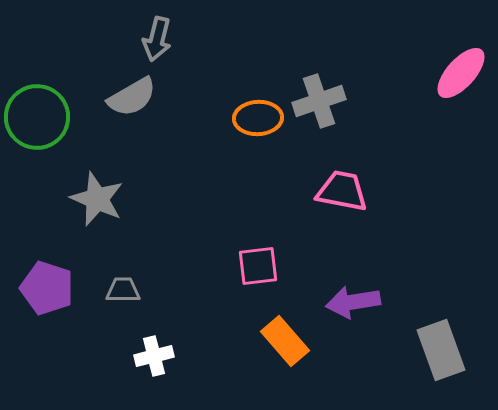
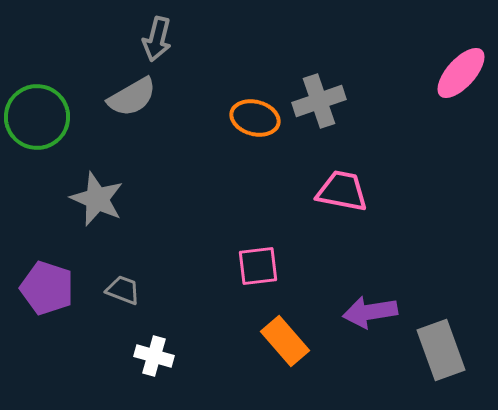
orange ellipse: moved 3 px left; rotated 18 degrees clockwise
gray trapezoid: rotated 21 degrees clockwise
purple arrow: moved 17 px right, 10 px down
white cross: rotated 30 degrees clockwise
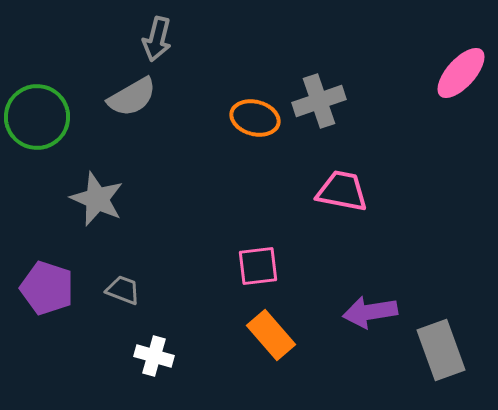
orange rectangle: moved 14 px left, 6 px up
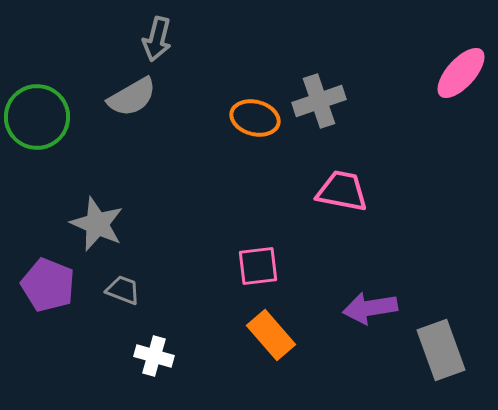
gray star: moved 25 px down
purple pentagon: moved 1 px right, 3 px up; rotated 4 degrees clockwise
purple arrow: moved 4 px up
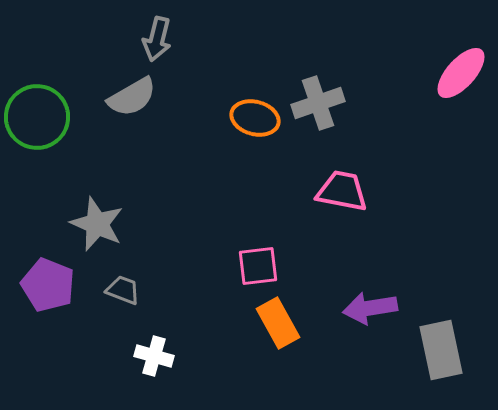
gray cross: moved 1 px left, 2 px down
orange rectangle: moved 7 px right, 12 px up; rotated 12 degrees clockwise
gray rectangle: rotated 8 degrees clockwise
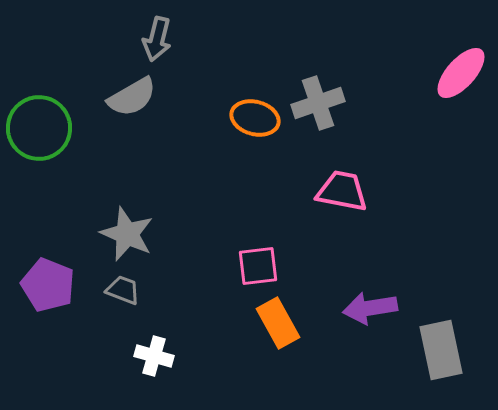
green circle: moved 2 px right, 11 px down
gray star: moved 30 px right, 10 px down
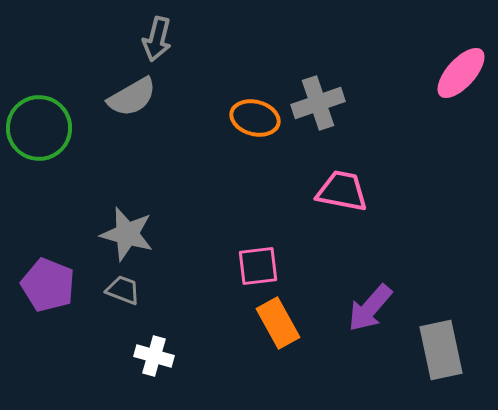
gray star: rotated 8 degrees counterclockwise
purple arrow: rotated 40 degrees counterclockwise
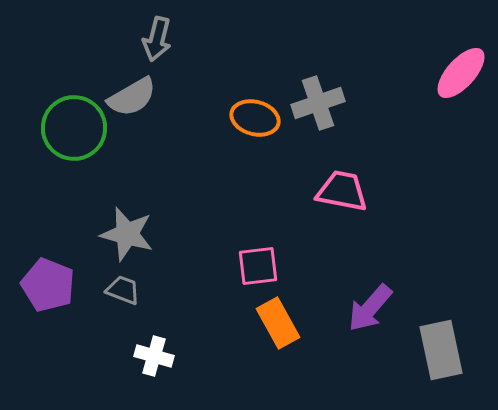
green circle: moved 35 px right
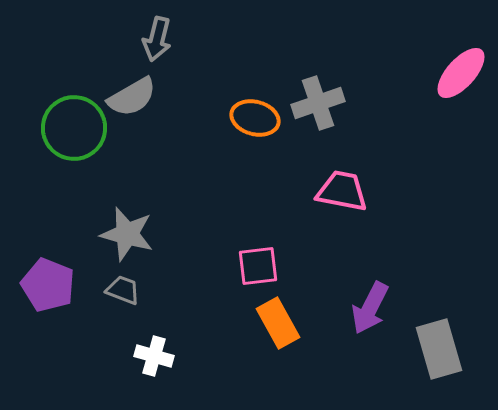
purple arrow: rotated 14 degrees counterclockwise
gray rectangle: moved 2 px left, 1 px up; rotated 4 degrees counterclockwise
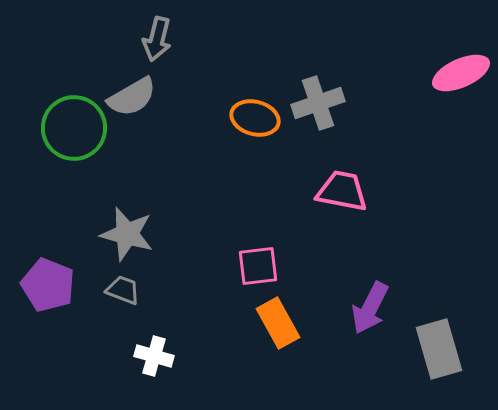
pink ellipse: rotated 24 degrees clockwise
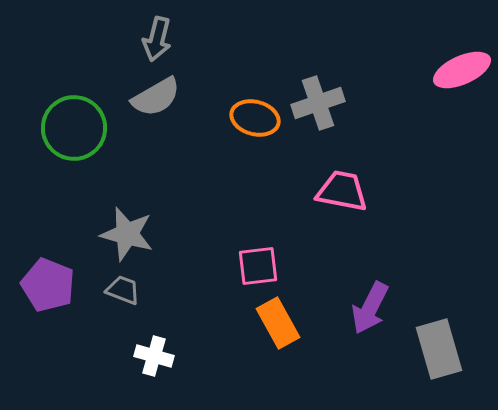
pink ellipse: moved 1 px right, 3 px up
gray semicircle: moved 24 px right
